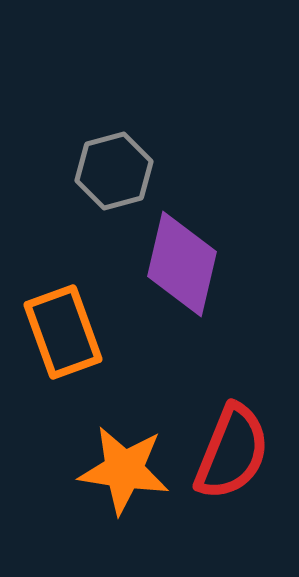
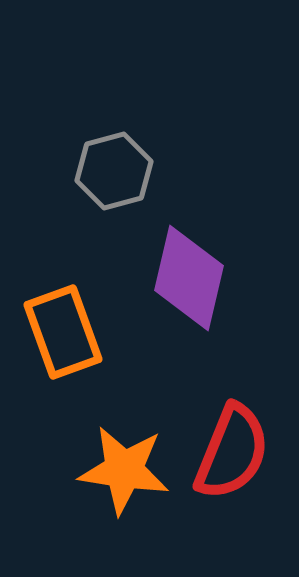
purple diamond: moved 7 px right, 14 px down
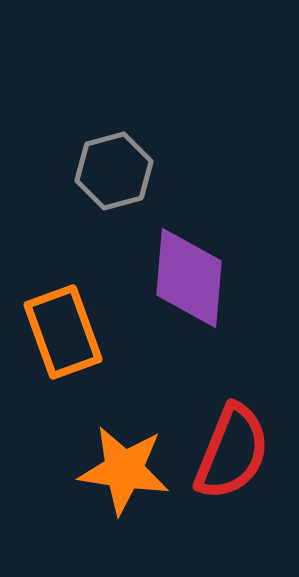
purple diamond: rotated 8 degrees counterclockwise
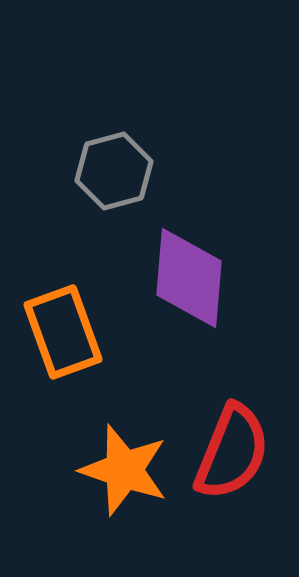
orange star: rotated 10 degrees clockwise
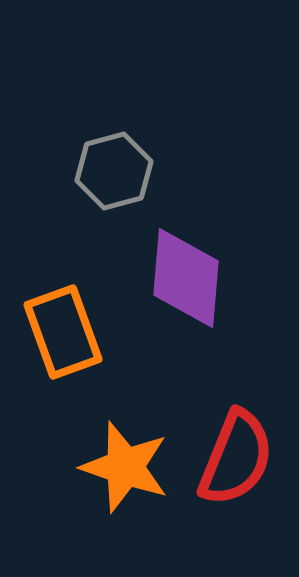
purple diamond: moved 3 px left
red semicircle: moved 4 px right, 6 px down
orange star: moved 1 px right, 3 px up
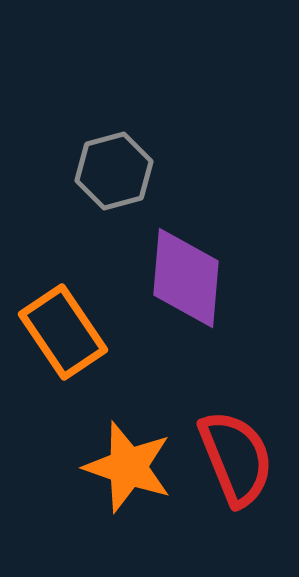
orange rectangle: rotated 14 degrees counterclockwise
red semicircle: rotated 44 degrees counterclockwise
orange star: moved 3 px right
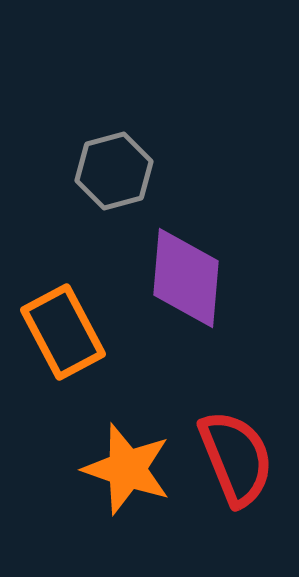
orange rectangle: rotated 6 degrees clockwise
orange star: moved 1 px left, 2 px down
